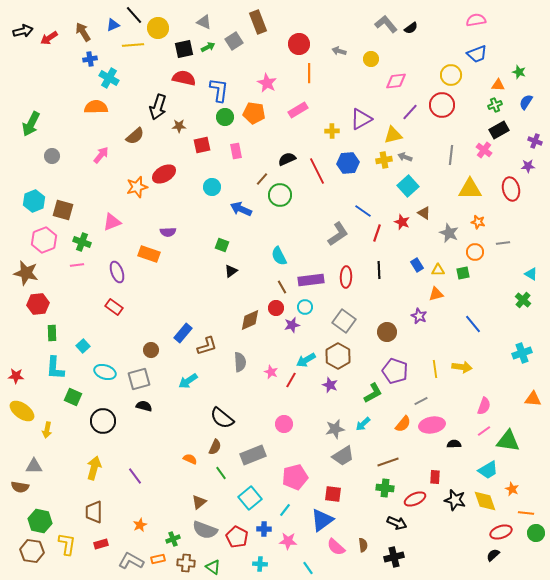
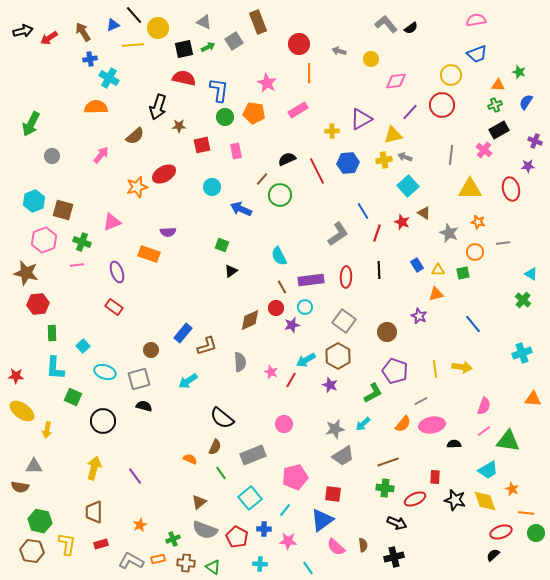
blue line at (363, 211): rotated 24 degrees clockwise
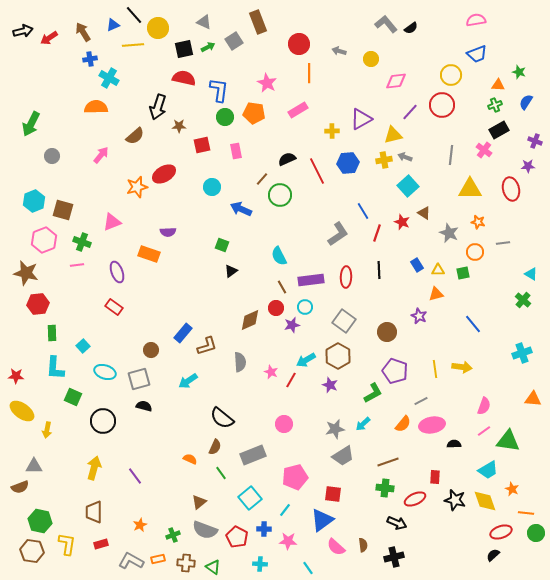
brown semicircle at (20, 487): rotated 30 degrees counterclockwise
green cross at (173, 539): moved 4 px up
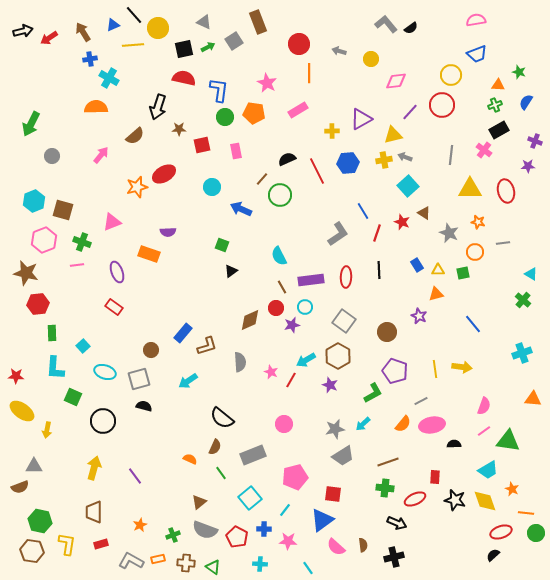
brown star at (179, 126): moved 3 px down
red ellipse at (511, 189): moved 5 px left, 2 px down
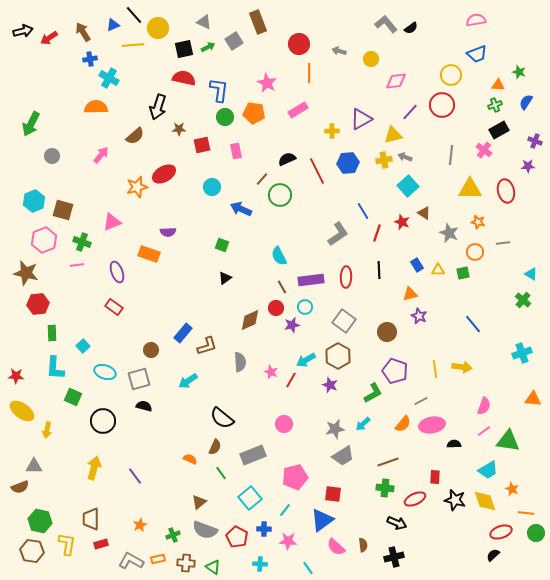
black triangle at (231, 271): moved 6 px left, 7 px down
orange triangle at (436, 294): moved 26 px left
brown trapezoid at (94, 512): moved 3 px left, 7 px down
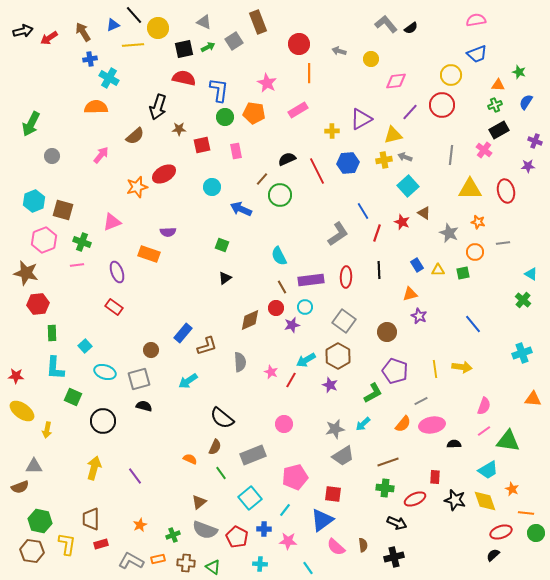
cyan square at (83, 346): moved 2 px right
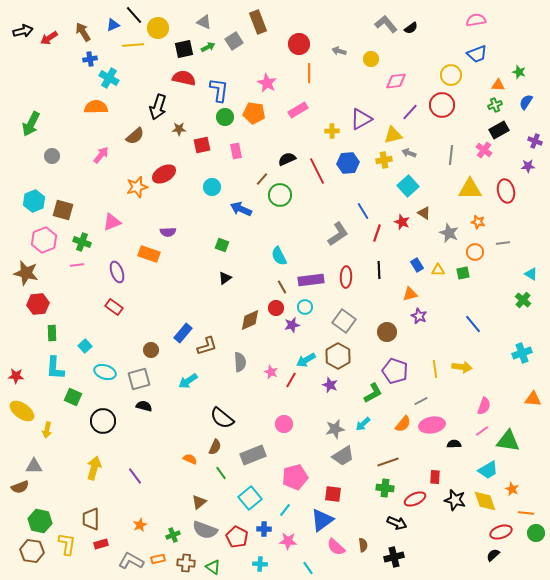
gray arrow at (405, 157): moved 4 px right, 4 px up
pink line at (484, 431): moved 2 px left
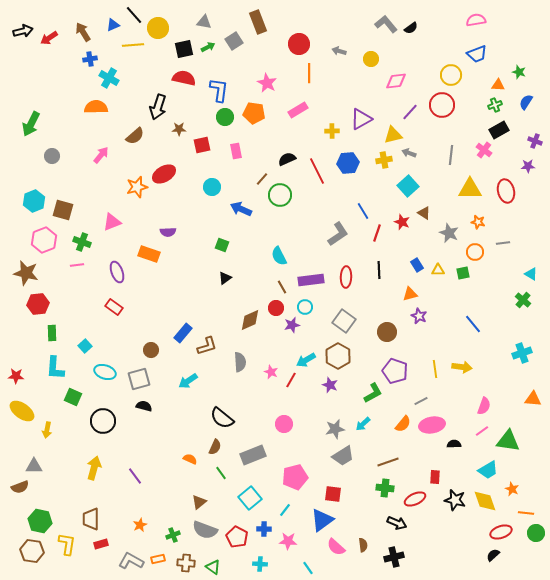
gray triangle at (204, 22): rotated 14 degrees counterclockwise
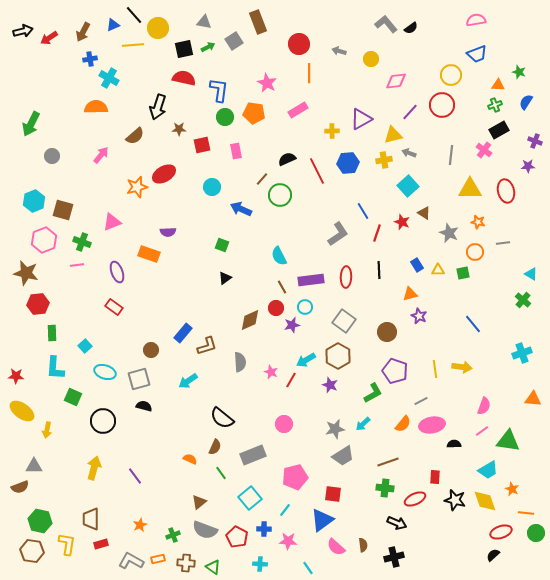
brown arrow at (83, 32): rotated 120 degrees counterclockwise
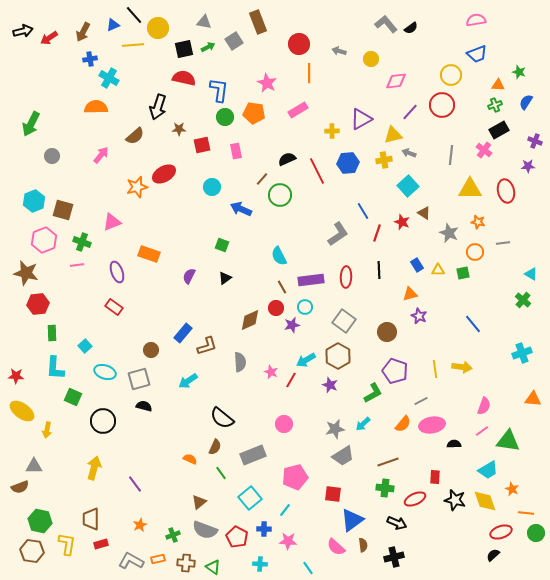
purple semicircle at (168, 232): moved 21 px right, 44 px down; rotated 119 degrees clockwise
purple line at (135, 476): moved 8 px down
blue triangle at (322, 520): moved 30 px right
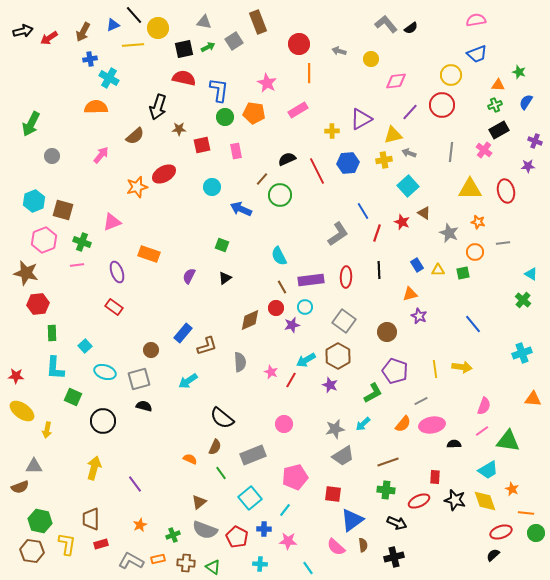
gray line at (451, 155): moved 3 px up
green cross at (385, 488): moved 1 px right, 2 px down
red ellipse at (415, 499): moved 4 px right, 2 px down
